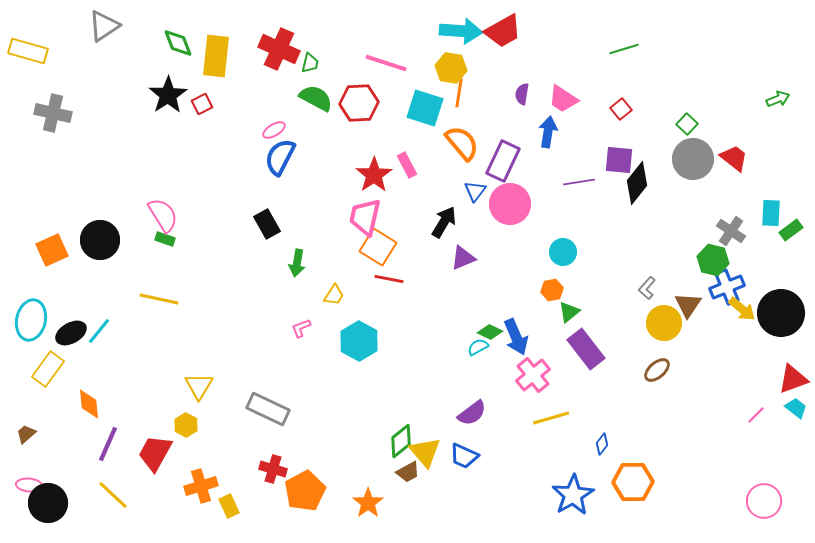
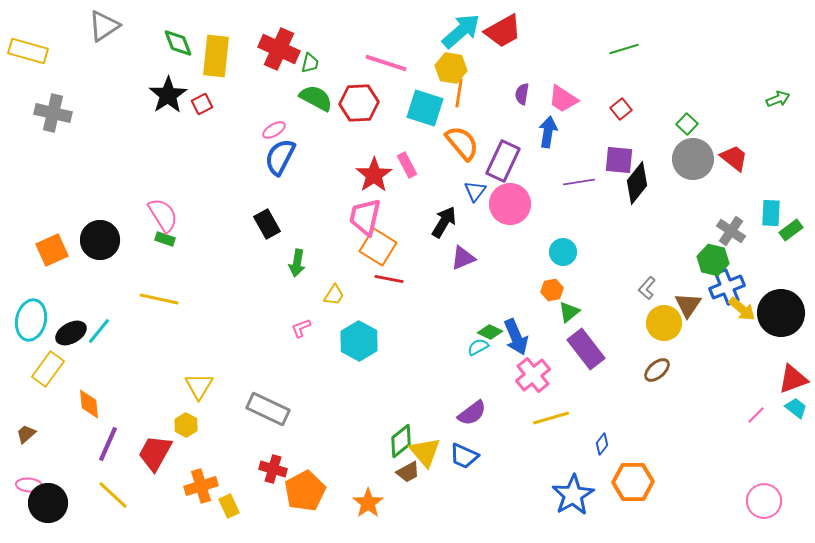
cyan arrow at (461, 31): rotated 45 degrees counterclockwise
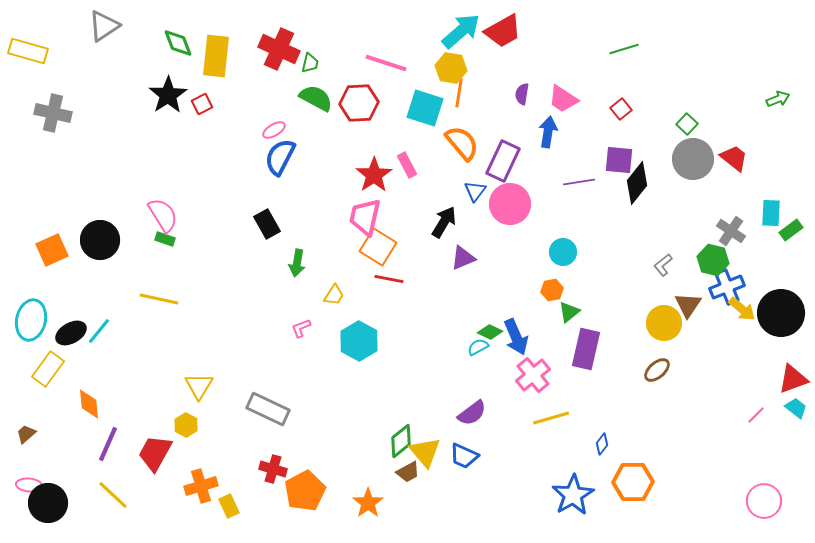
gray L-shape at (647, 288): moved 16 px right, 23 px up; rotated 10 degrees clockwise
purple rectangle at (586, 349): rotated 51 degrees clockwise
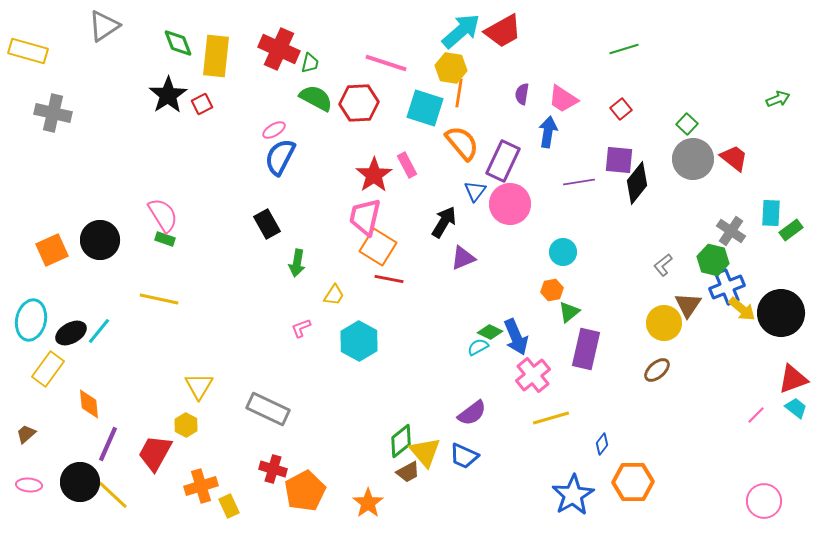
black circle at (48, 503): moved 32 px right, 21 px up
